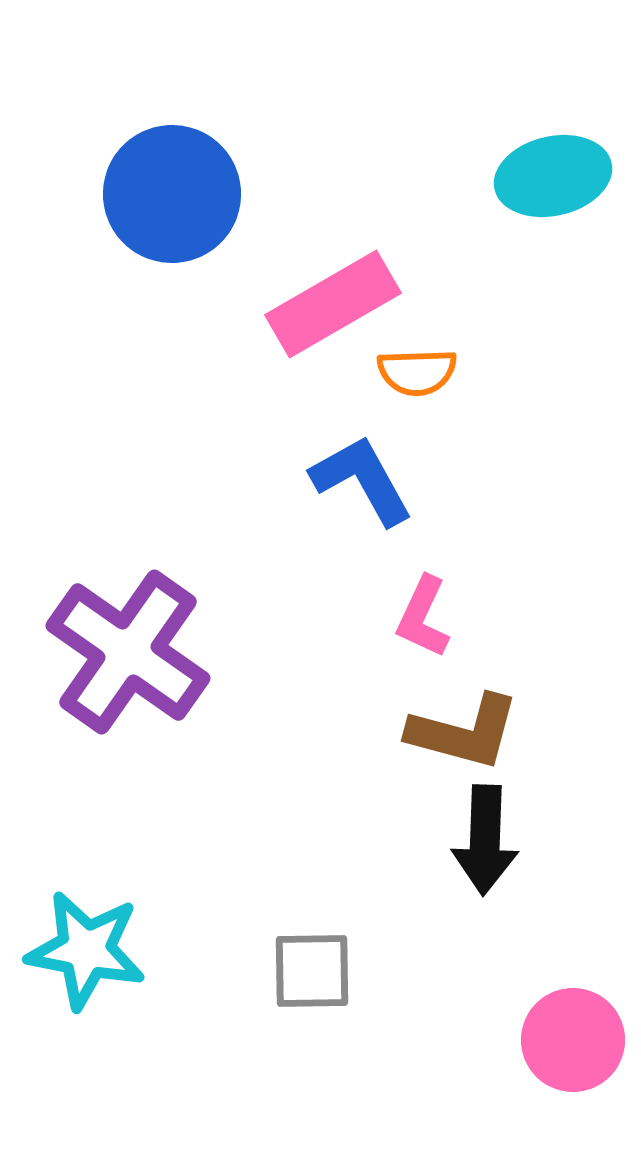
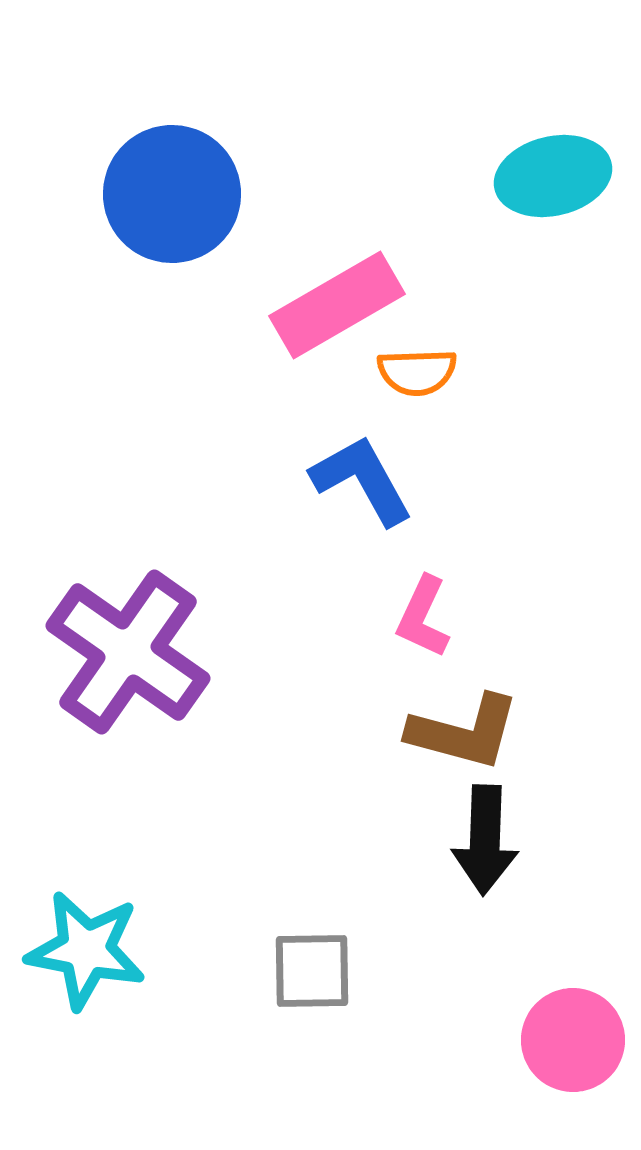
pink rectangle: moved 4 px right, 1 px down
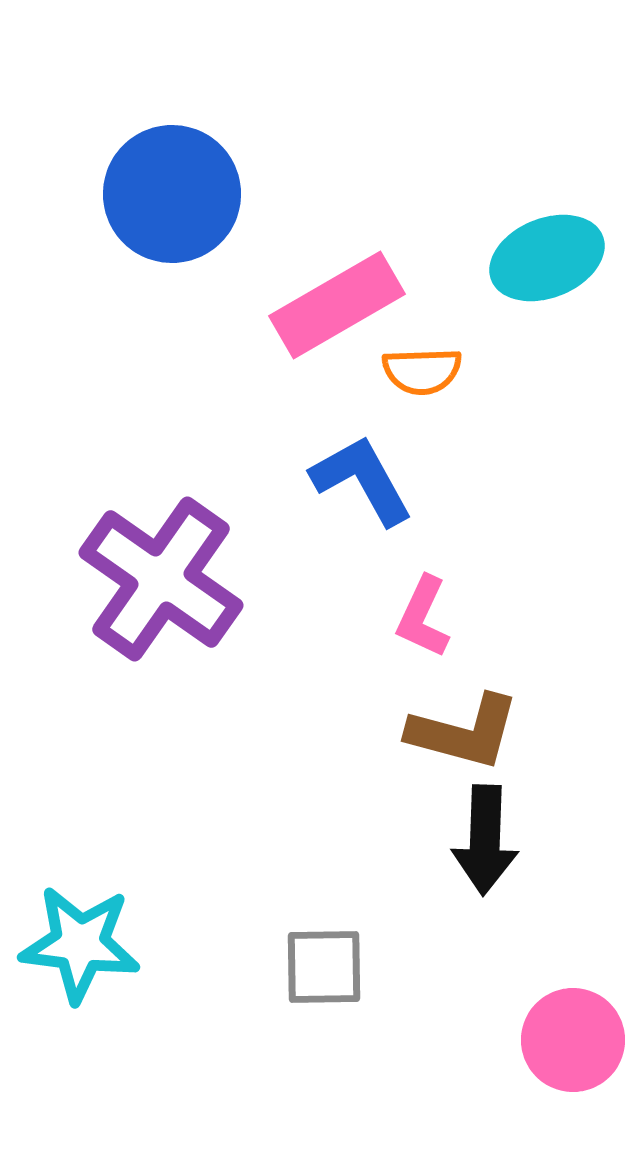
cyan ellipse: moved 6 px left, 82 px down; rotated 9 degrees counterclockwise
orange semicircle: moved 5 px right, 1 px up
purple cross: moved 33 px right, 73 px up
cyan star: moved 6 px left, 6 px up; rotated 4 degrees counterclockwise
gray square: moved 12 px right, 4 px up
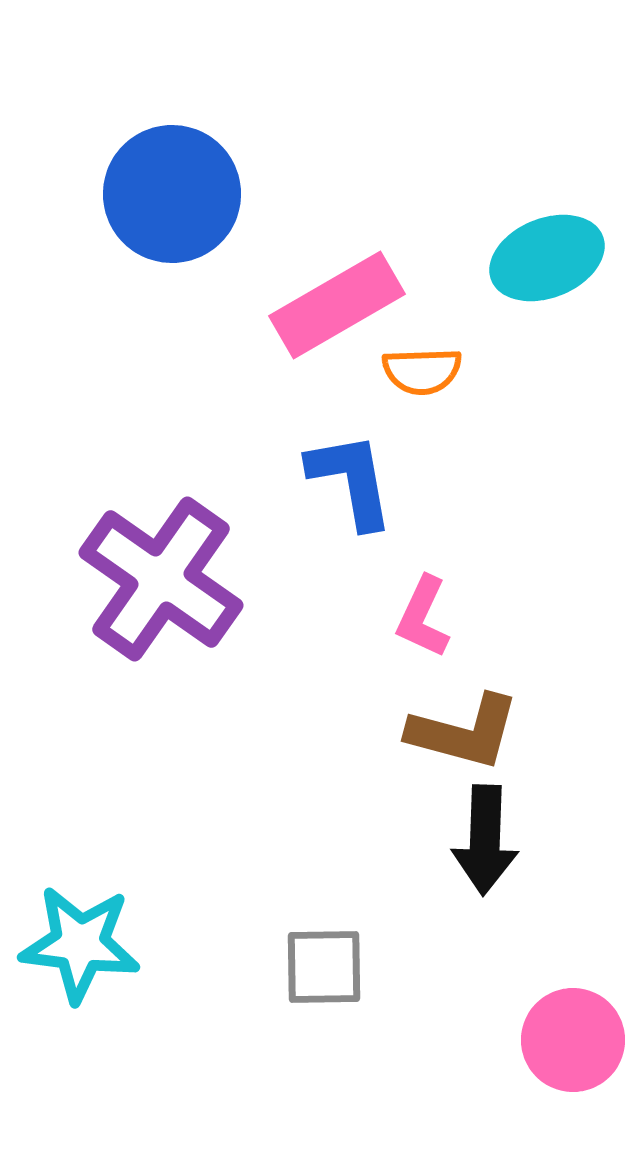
blue L-shape: moved 11 px left; rotated 19 degrees clockwise
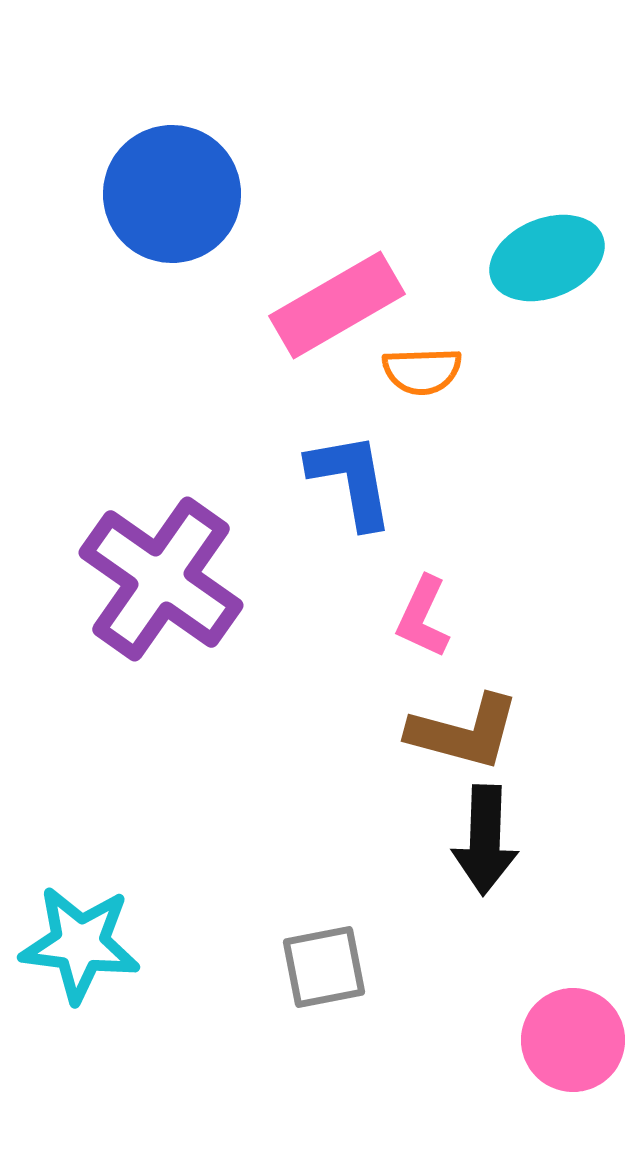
gray square: rotated 10 degrees counterclockwise
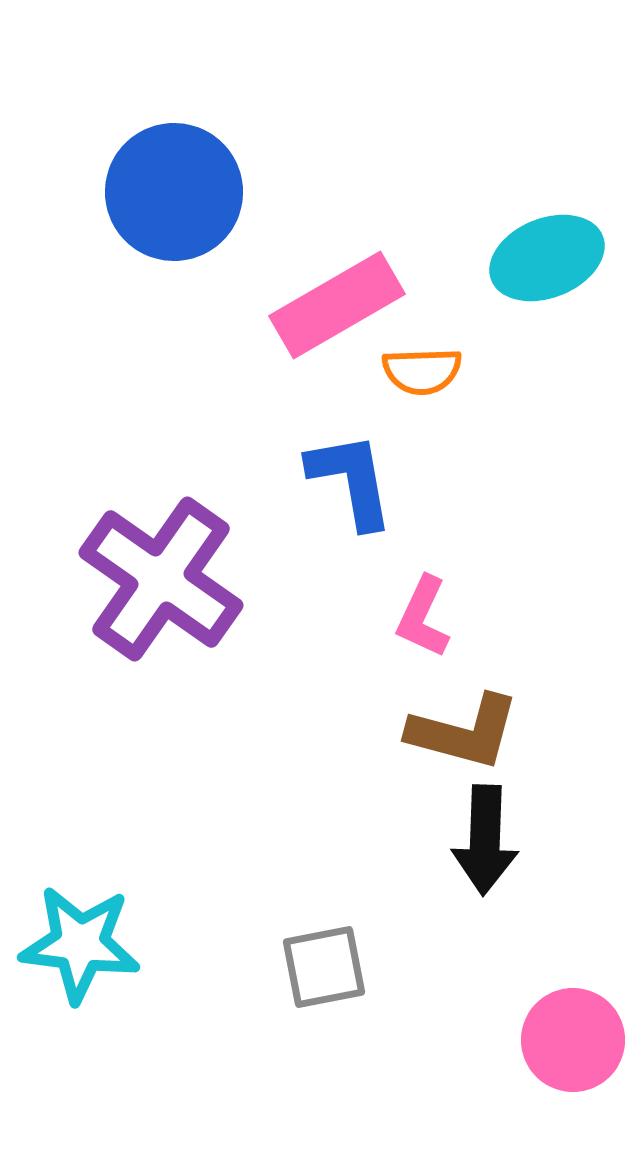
blue circle: moved 2 px right, 2 px up
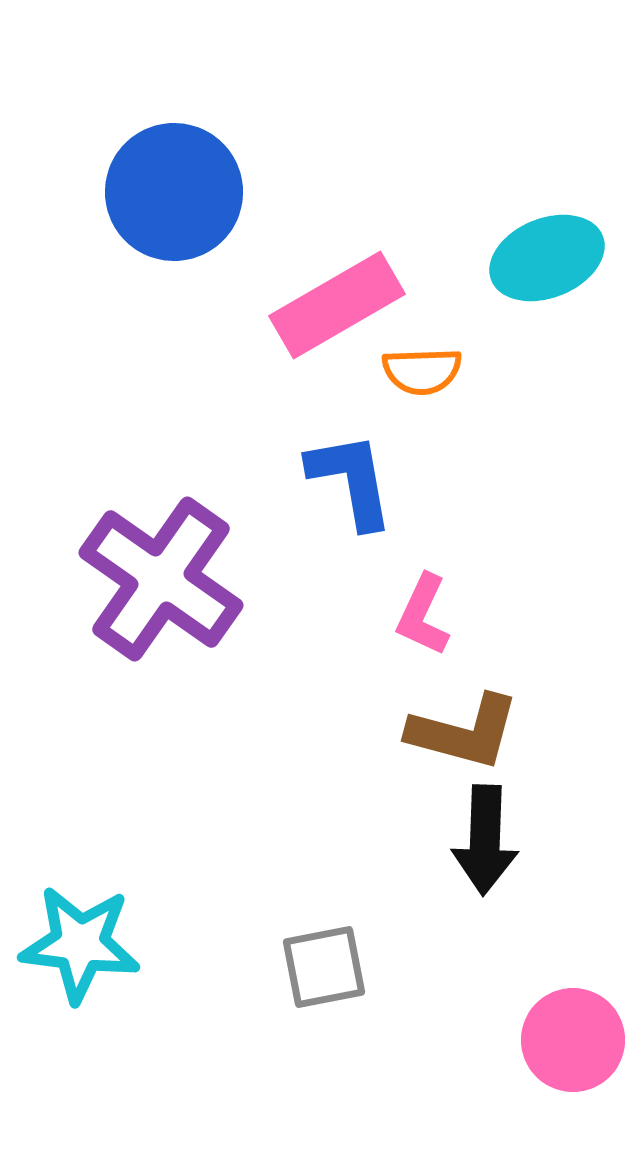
pink L-shape: moved 2 px up
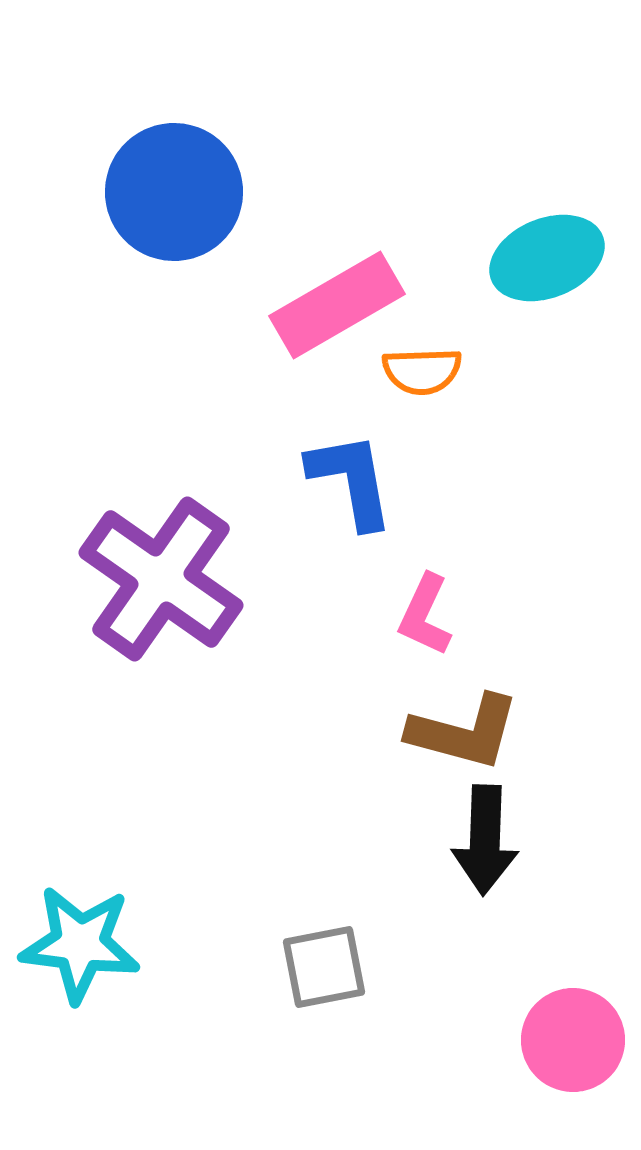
pink L-shape: moved 2 px right
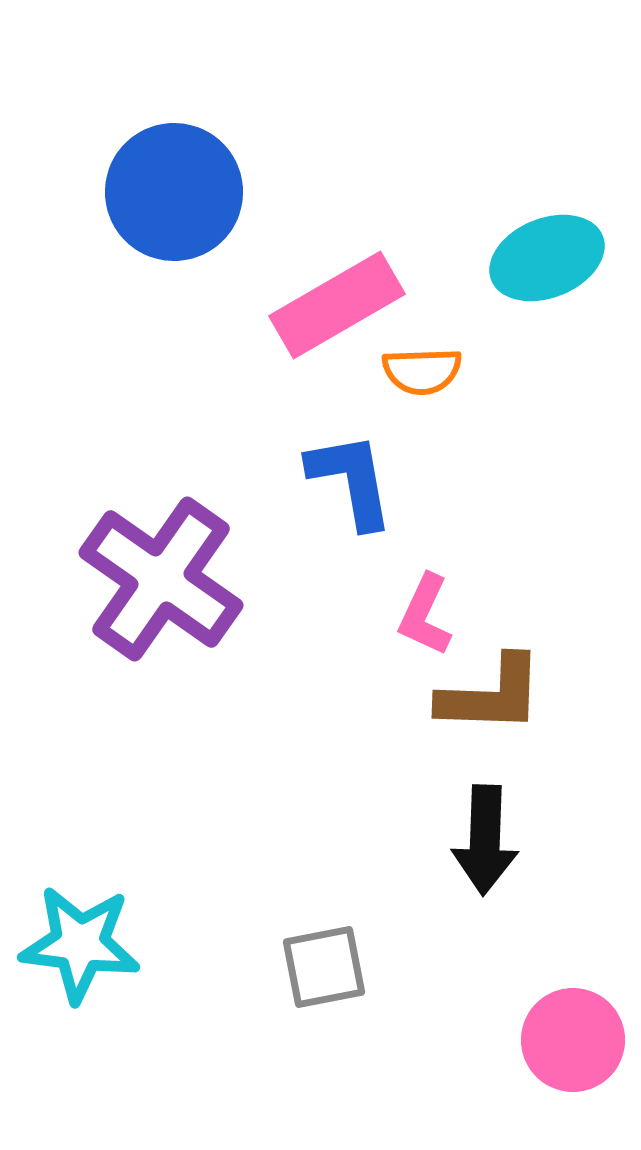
brown L-shape: moved 27 px right, 37 px up; rotated 13 degrees counterclockwise
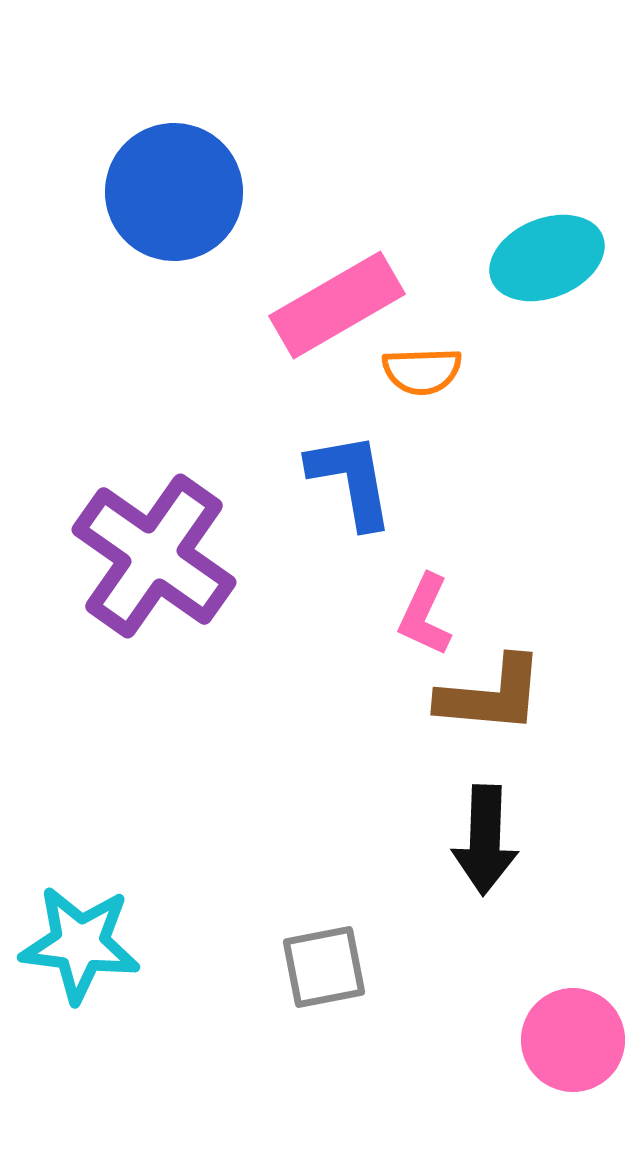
purple cross: moved 7 px left, 23 px up
brown L-shape: rotated 3 degrees clockwise
